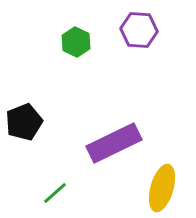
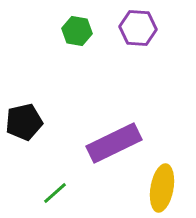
purple hexagon: moved 1 px left, 2 px up
green hexagon: moved 1 px right, 11 px up; rotated 16 degrees counterclockwise
black pentagon: rotated 9 degrees clockwise
yellow ellipse: rotated 6 degrees counterclockwise
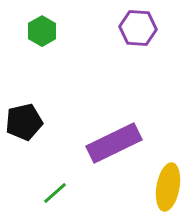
green hexagon: moved 35 px left; rotated 20 degrees clockwise
yellow ellipse: moved 6 px right, 1 px up
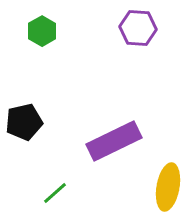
purple rectangle: moved 2 px up
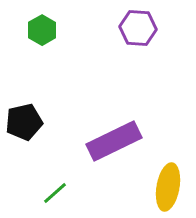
green hexagon: moved 1 px up
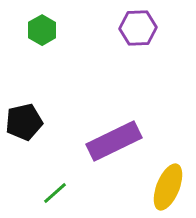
purple hexagon: rotated 6 degrees counterclockwise
yellow ellipse: rotated 12 degrees clockwise
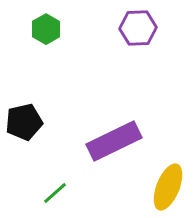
green hexagon: moved 4 px right, 1 px up
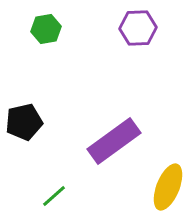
green hexagon: rotated 20 degrees clockwise
purple rectangle: rotated 10 degrees counterclockwise
green line: moved 1 px left, 3 px down
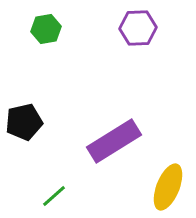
purple rectangle: rotated 4 degrees clockwise
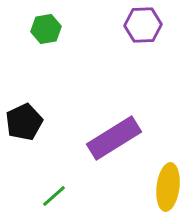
purple hexagon: moved 5 px right, 3 px up
black pentagon: rotated 12 degrees counterclockwise
purple rectangle: moved 3 px up
yellow ellipse: rotated 15 degrees counterclockwise
